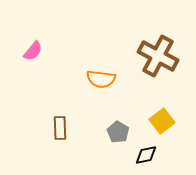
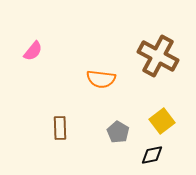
black diamond: moved 6 px right
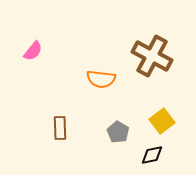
brown cross: moved 6 px left
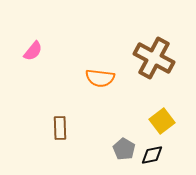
brown cross: moved 2 px right, 2 px down
orange semicircle: moved 1 px left, 1 px up
gray pentagon: moved 6 px right, 17 px down
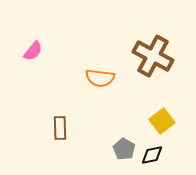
brown cross: moved 1 px left, 2 px up
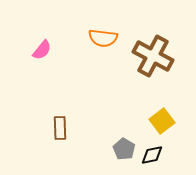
pink semicircle: moved 9 px right, 1 px up
orange semicircle: moved 3 px right, 40 px up
